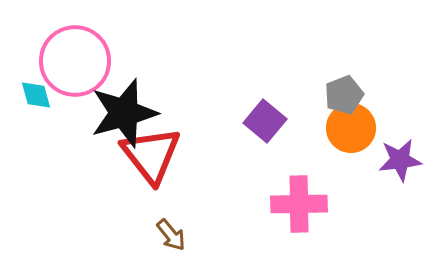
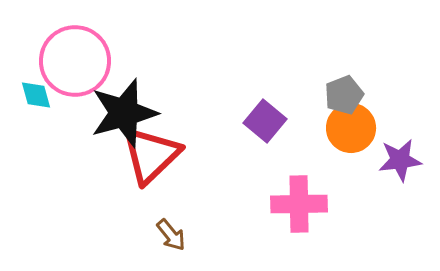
red triangle: rotated 24 degrees clockwise
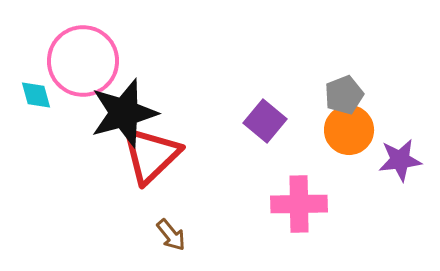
pink circle: moved 8 px right
orange circle: moved 2 px left, 2 px down
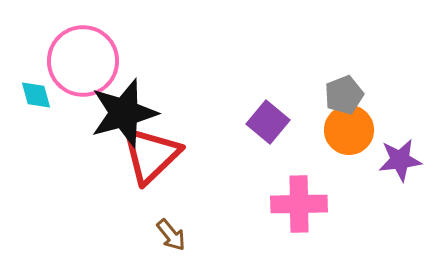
purple square: moved 3 px right, 1 px down
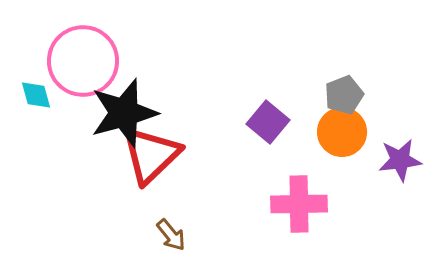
orange circle: moved 7 px left, 2 px down
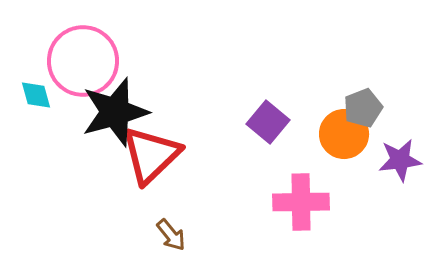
gray pentagon: moved 19 px right, 13 px down
black star: moved 9 px left, 1 px up
orange circle: moved 2 px right, 2 px down
pink cross: moved 2 px right, 2 px up
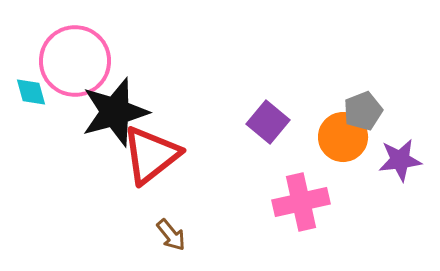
pink circle: moved 8 px left
cyan diamond: moved 5 px left, 3 px up
gray pentagon: moved 3 px down
orange circle: moved 1 px left, 3 px down
red triangle: rotated 6 degrees clockwise
pink cross: rotated 12 degrees counterclockwise
